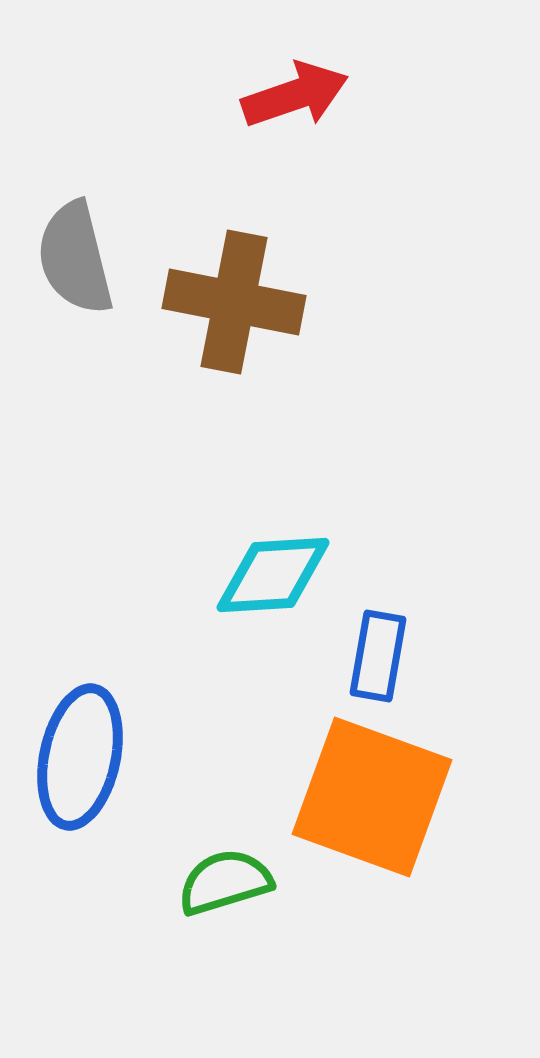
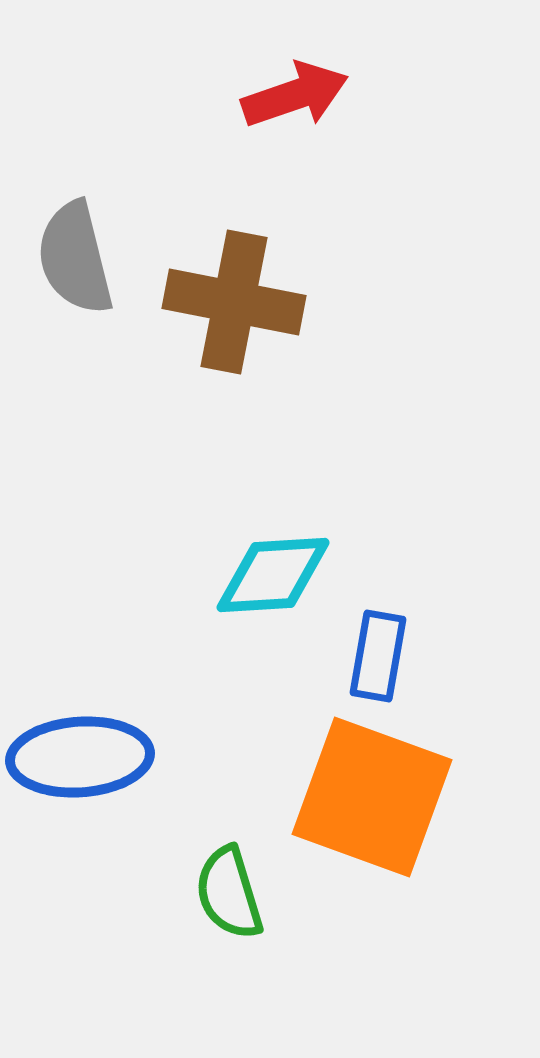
blue ellipse: rotated 74 degrees clockwise
green semicircle: moved 4 px right, 11 px down; rotated 90 degrees counterclockwise
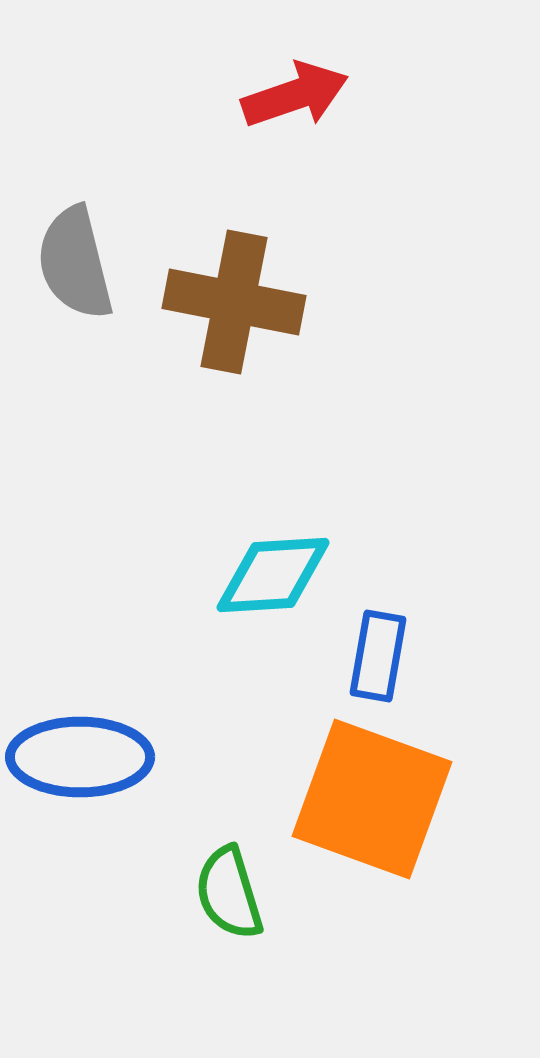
gray semicircle: moved 5 px down
blue ellipse: rotated 4 degrees clockwise
orange square: moved 2 px down
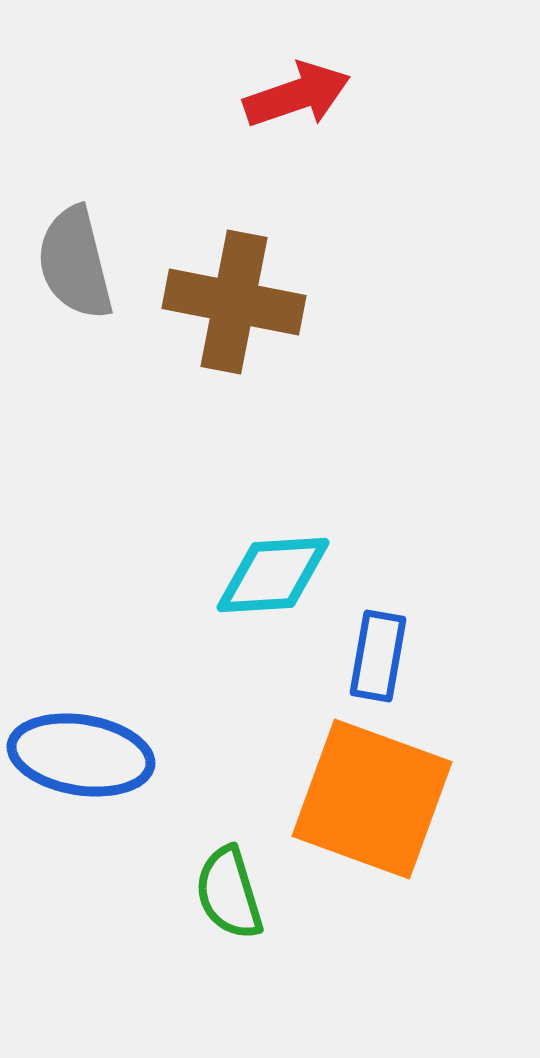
red arrow: moved 2 px right
blue ellipse: moved 1 px right, 2 px up; rotated 9 degrees clockwise
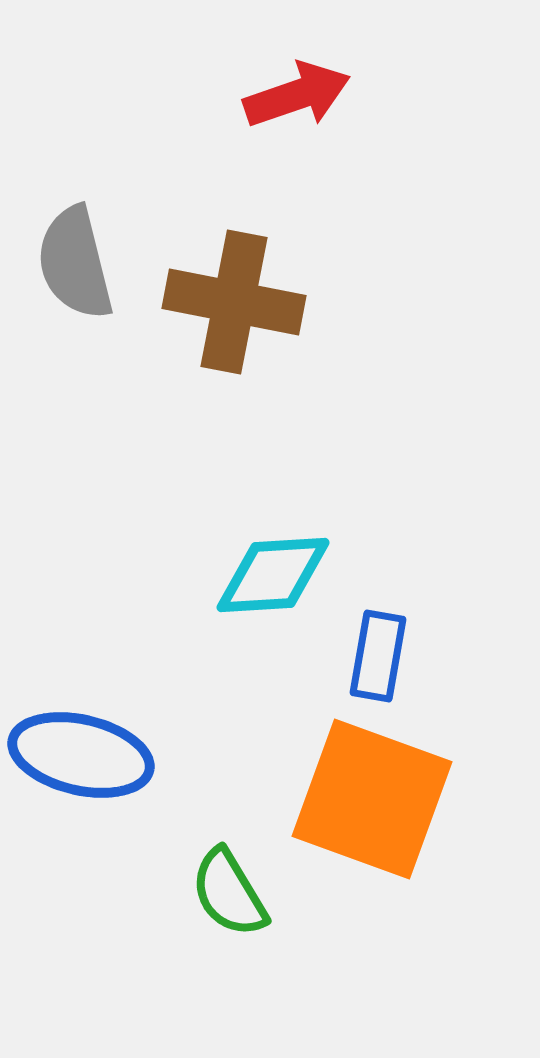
blue ellipse: rotated 4 degrees clockwise
green semicircle: rotated 14 degrees counterclockwise
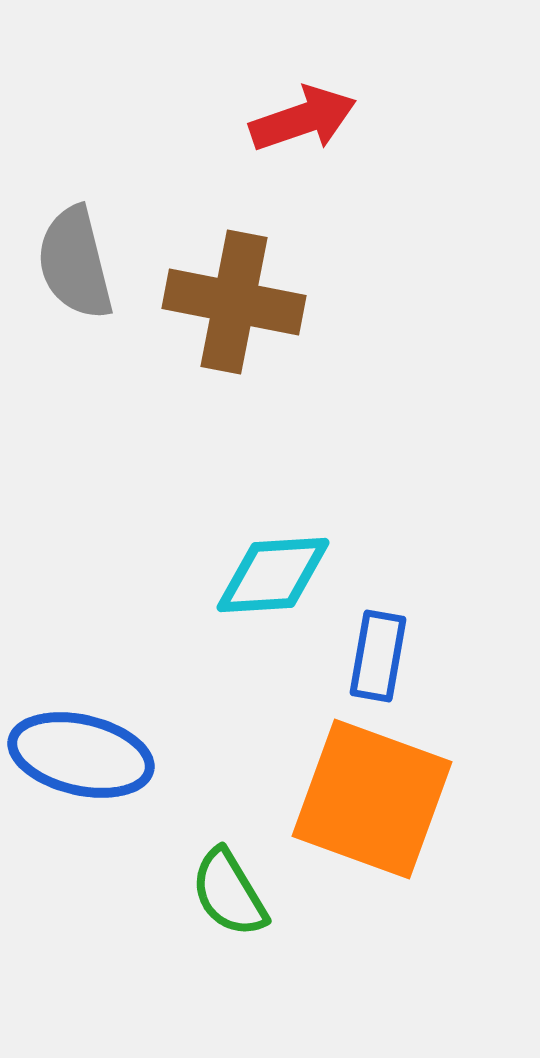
red arrow: moved 6 px right, 24 px down
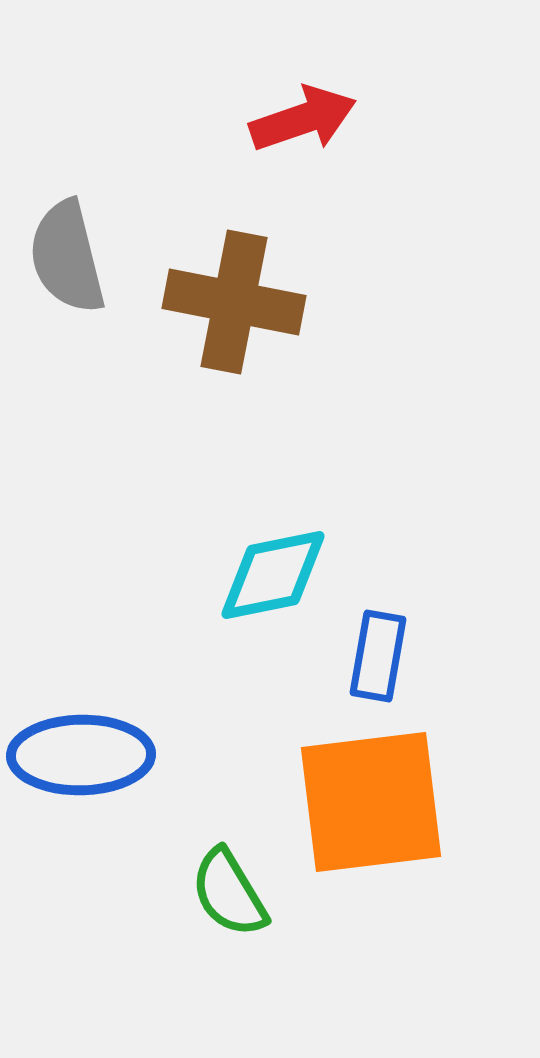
gray semicircle: moved 8 px left, 6 px up
cyan diamond: rotated 8 degrees counterclockwise
blue ellipse: rotated 14 degrees counterclockwise
orange square: moved 1 px left, 3 px down; rotated 27 degrees counterclockwise
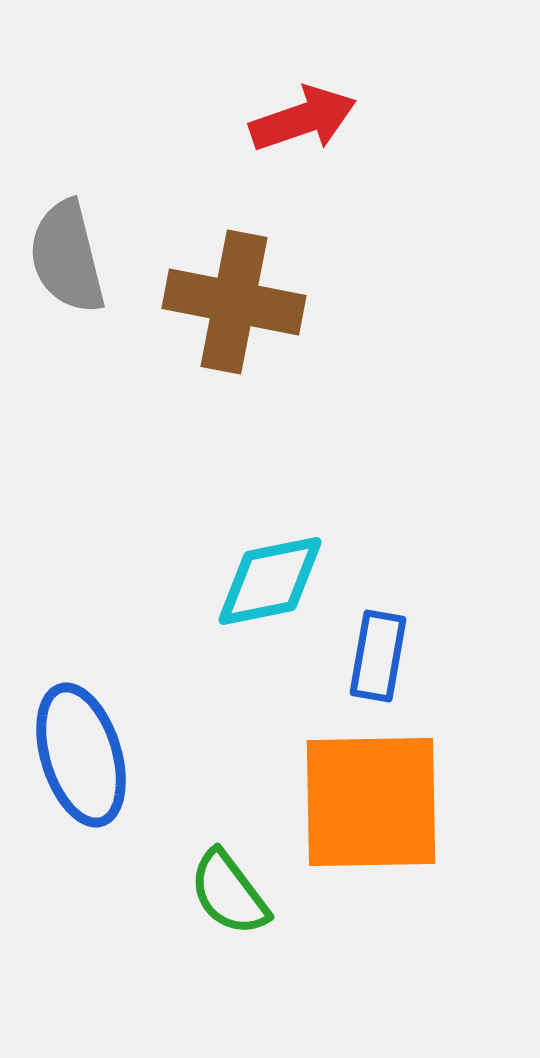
cyan diamond: moved 3 px left, 6 px down
blue ellipse: rotated 74 degrees clockwise
orange square: rotated 6 degrees clockwise
green semicircle: rotated 6 degrees counterclockwise
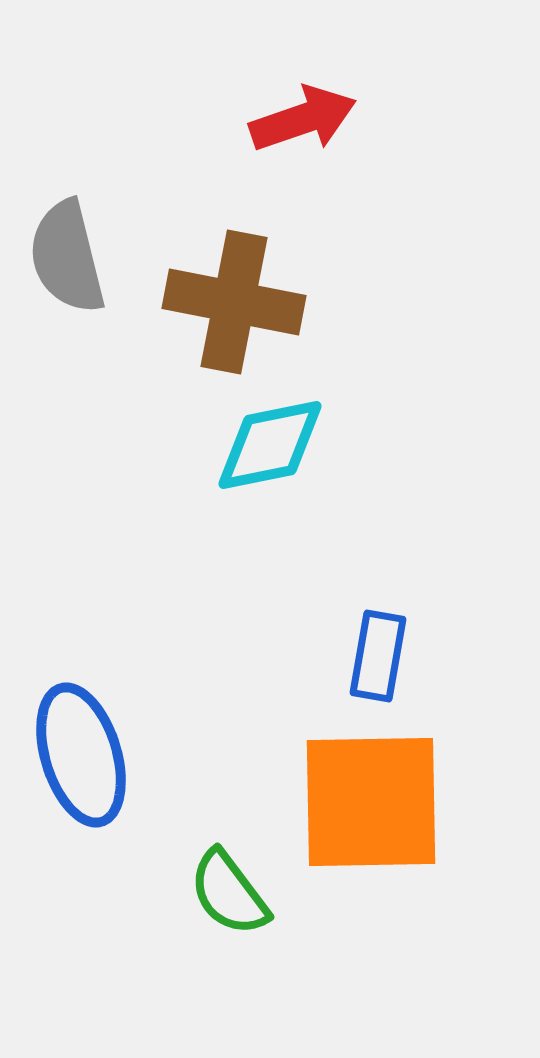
cyan diamond: moved 136 px up
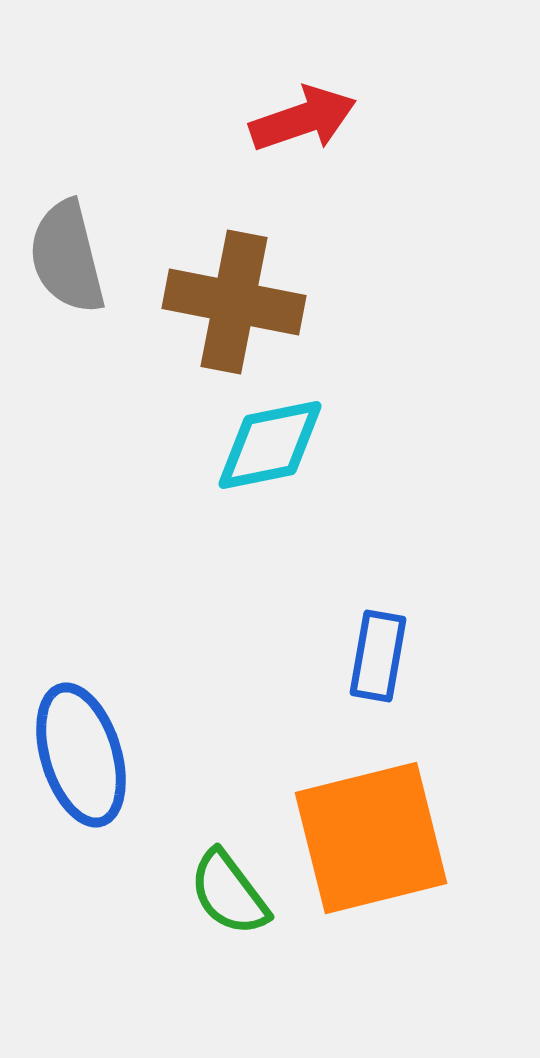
orange square: moved 36 px down; rotated 13 degrees counterclockwise
